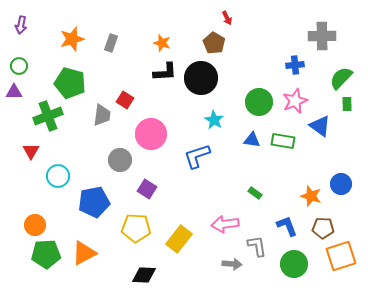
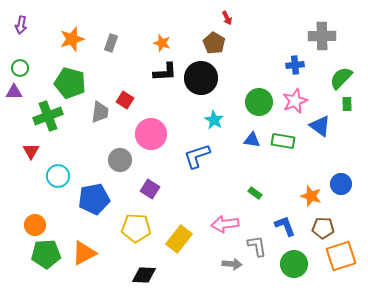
green circle at (19, 66): moved 1 px right, 2 px down
gray trapezoid at (102, 115): moved 2 px left, 3 px up
purple square at (147, 189): moved 3 px right
blue pentagon at (94, 202): moved 3 px up
blue L-shape at (287, 226): moved 2 px left
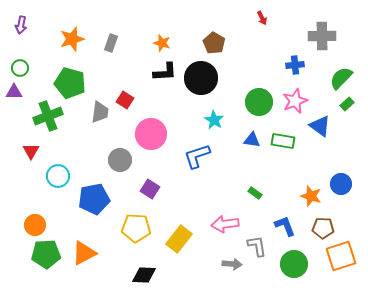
red arrow at (227, 18): moved 35 px right
green rectangle at (347, 104): rotated 48 degrees clockwise
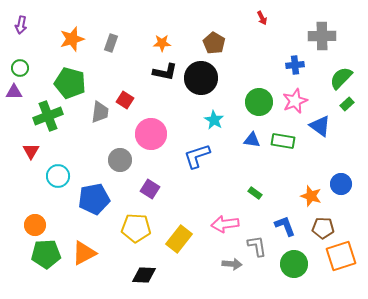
orange star at (162, 43): rotated 18 degrees counterclockwise
black L-shape at (165, 72): rotated 15 degrees clockwise
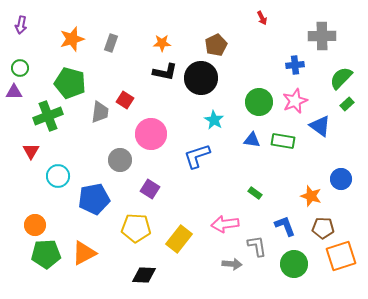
brown pentagon at (214, 43): moved 2 px right, 2 px down; rotated 15 degrees clockwise
blue circle at (341, 184): moved 5 px up
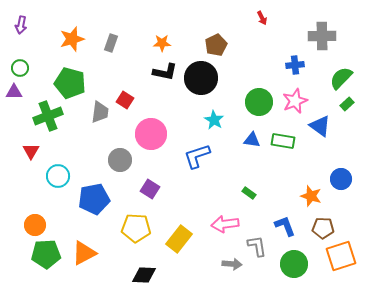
green rectangle at (255, 193): moved 6 px left
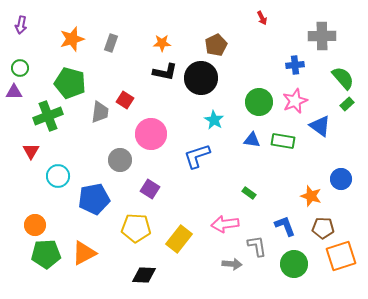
green semicircle at (341, 78): moved 2 px right; rotated 95 degrees clockwise
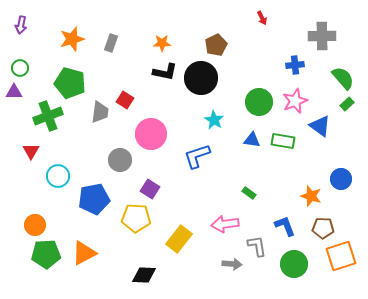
yellow pentagon at (136, 228): moved 10 px up
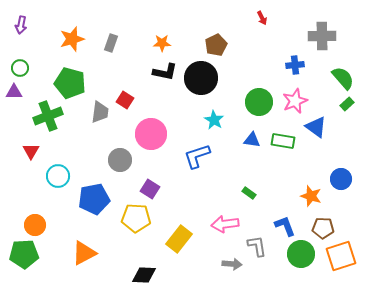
blue triangle at (320, 126): moved 4 px left, 1 px down
green pentagon at (46, 254): moved 22 px left
green circle at (294, 264): moved 7 px right, 10 px up
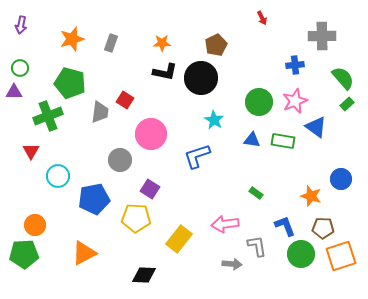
green rectangle at (249, 193): moved 7 px right
